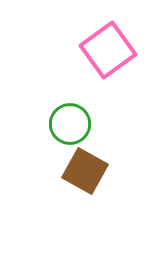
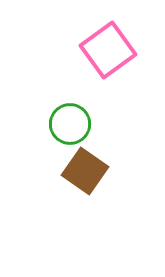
brown square: rotated 6 degrees clockwise
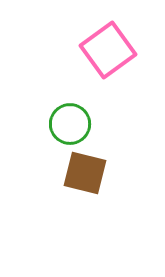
brown square: moved 2 px down; rotated 21 degrees counterclockwise
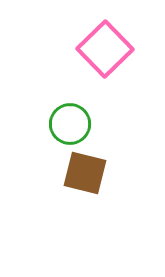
pink square: moved 3 px left, 1 px up; rotated 8 degrees counterclockwise
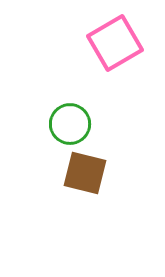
pink square: moved 10 px right, 6 px up; rotated 14 degrees clockwise
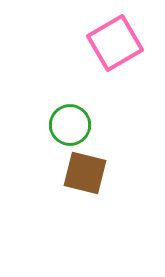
green circle: moved 1 px down
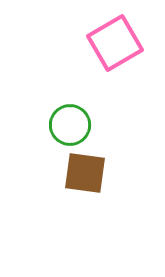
brown square: rotated 6 degrees counterclockwise
